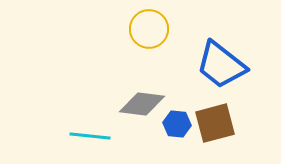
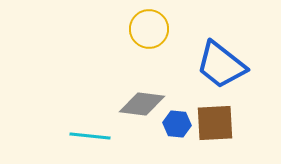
brown square: rotated 12 degrees clockwise
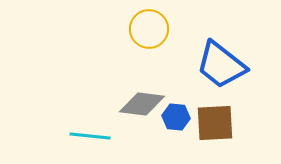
blue hexagon: moved 1 px left, 7 px up
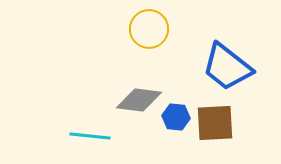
blue trapezoid: moved 6 px right, 2 px down
gray diamond: moved 3 px left, 4 px up
